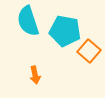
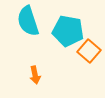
cyan pentagon: moved 3 px right
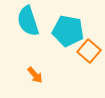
orange arrow: rotated 30 degrees counterclockwise
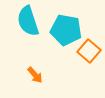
cyan pentagon: moved 2 px left, 1 px up
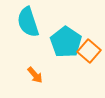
cyan semicircle: moved 1 px down
cyan pentagon: moved 12 px down; rotated 24 degrees clockwise
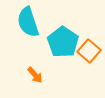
cyan pentagon: moved 3 px left
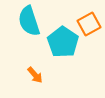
cyan semicircle: moved 1 px right, 1 px up
orange square: moved 27 px up; rotated 20 degrees clockwise
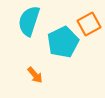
cyan semicircle: rotated 36 degrees clockwise
cyan pentagon: rotated 12 degrees clockwise
